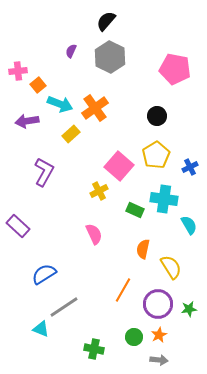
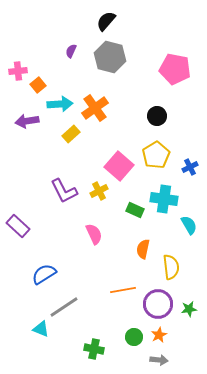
gray hexagon: rotated 12 degrees counterclockwise
cyan arrow: rotated 25 degrees counterclockwise
purple L-shape: moved 20 px right, 19 px down; rotated 124 degrees clockwise
yellow semicircle: rotated 25 degrees clockwise
orange line: rotated 50 degrees clockwise
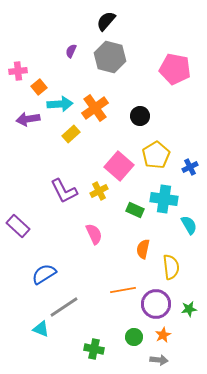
orange square: moved 1 px right, 2 px down
black circle: moved 17 px left
purple arrow: moved 1 px right, 2 px up
purple circle: moved 2 px left
orange star: moved 4 px right
